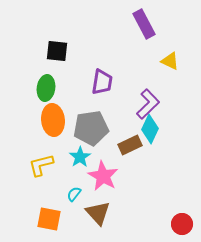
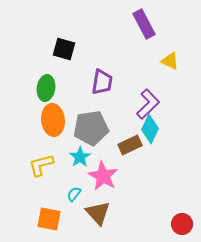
black square: moved 7 px right, 2 px up; rotated 10 degrees clockwise
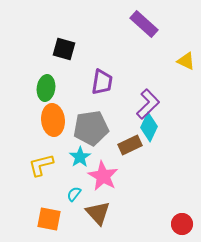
purple rectangle: rotated 20 degrees counterclockwise
yellow triangle: moved 16 px right
cyan diamond: moved 1 px left, 2 px up
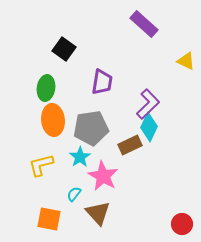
black square: rotated 20 degrees clockwise
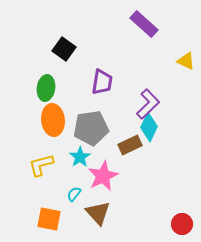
pink star: rotated 16 degrees clockwise
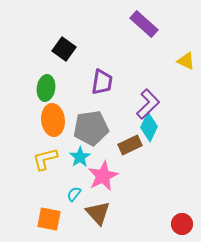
yellow L-shape: moved 4 px right, 6 px up
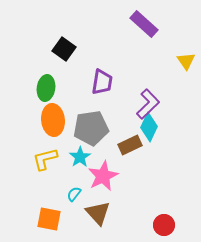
yellow triangle: rotated 30 degrees clockwise
red circle: moved 18 px left, 1 px down
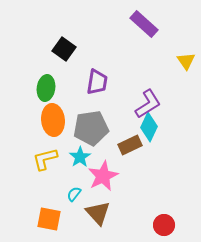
purple trapezoid: moved 5 px left
purple L-shape: rotated 12 degrees clockwise
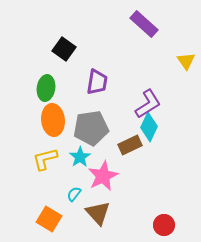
orange square: rotated 20 degrees clockwise
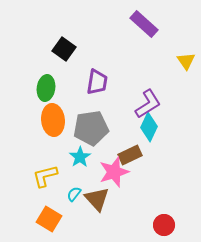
brown rectangle: moved 10 px down
yellow L-shape: moved 17 px down
pink star: moved 11 px right, 4 px up; rotated 8 degrees clockwise
brown triangle: moved 1 px left, 14 px up
